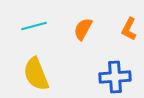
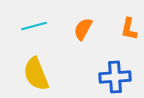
orange L-shape: rotated 15 degrees counterclockwise
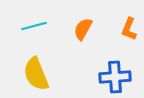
orange L-shape: rotated 10 degrees clockwise
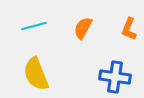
orange semicircle: moved 1 px up
blue cross: rotated 12 degrees clockwise
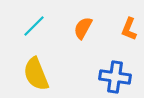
cyan line: rotated 30 degrees counterclockwise
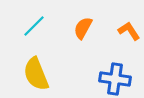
orange L-shape: moved 2 px down; rotated 125 degrees clockwise
blue cross: moved 2 px down
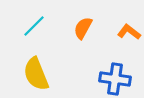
orange L-shape: moved 1 px down; rotated 20 degrees counterclockwise
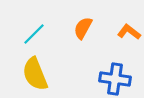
cyan line: moved 8 px down
yellow semicircle: moved 1 px left
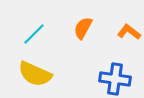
yellow semicircle: rotated 44 degrees counterclockwise
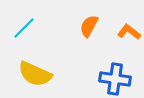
orange semicircle: moved 6 px right, 2 px up
cyan line: moved 10 px left, 6 px up
